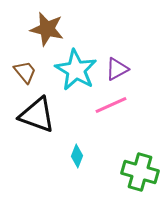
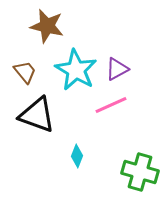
brown star: moved 3 px up
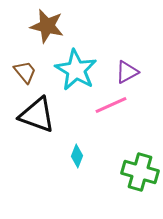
purple triangle: moved 10 px right, 3 px down
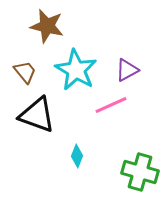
purple triangle: moved 2 px up
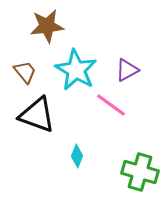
brown star: rotated 20 degrees counterclockwise
pink line: rotated 60 degrees clockwise
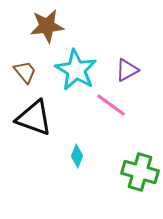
black triangle: moved 3 px left, 3 px down
